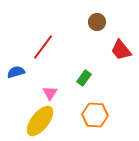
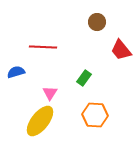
red line: rotated 56 degrees clockwise
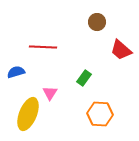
red trapezoid: rotated 10 degrees counterclockwise
orange hexagon: moved 5 px right, 1 px up
yellow ellipse: moved 12 px left, 7 px up; rotated 16 degrees counterclockwise
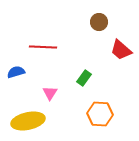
brown circle: moved 2 px right
yellow ellipse: moved 7 px down; rotated 56 degrees clockwise
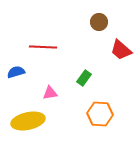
pink triangle: rotated 49 degrees clockwise
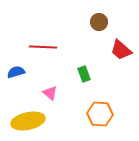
green rectangle: moved 4 px up; rotated 56 degrees counterclockwise
pink triangle: rotated 49 degrees clockwise
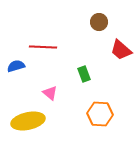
blue semicircle: moved 6 px up
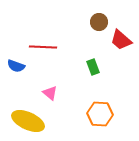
red trapezoid: moved 10 px up
blue semicircle: rotated 144 degrees counterclockwise
green rectangle: moved 9 px right, 7 px up
yellow ellipse: rotated 36 degrees clockwise
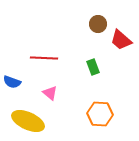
brown circle: moved 1 px left, 2 px down
red line: moved 1 px right, 11 px down
blue semicircle: moved 4 px left, 16 px down
